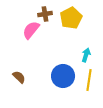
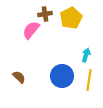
blue circle: moved 1 px left
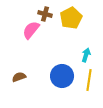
brown cross: rotated 24 degrees clockwise
brown semicircle: rotated 64 degrees counterclockwise
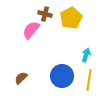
brown semicircle: moved 2 px right, 1 px down; rotated 24 degrees counterclockwise
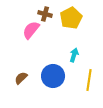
cyan arrow: moved 12 px left
blue circle: moved 9 px left
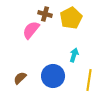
brown semicircle: moved 1 px left
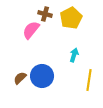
blue circle: moved 11 px left
